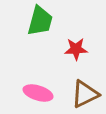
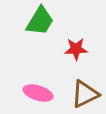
green trapezoid: rotated 16 degrees clockwise
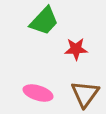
green trapezoid: moved 4 px right; rotated 12 degrees clockwise
brown triangle: rotated 28 degrees counterclockwise
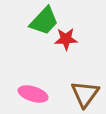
red star: moved 10 px left, 10 px up
pink ellipse: moved 5 px left, 1 px down
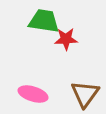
green trapezoid: rotated 124 degrees counterclockwise
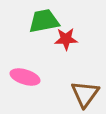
green trapezoid: rotated 20 degrees counterclockwise
pink ellipse: moved 8 px left, 17 px up
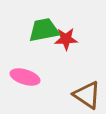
green trapezoid: moved 9 px down
brown triangle: moved 2 px right, 1 px down; rotated 32 degrees counterclockwise
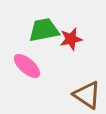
red star: moved 5 px right; rotated 10 degrees counterclockwise
pink ellipse: moved 2 px right, 11 px up; rotated 24 degrees clockwise
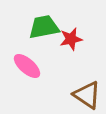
green trapezoid: moved 3 px up
